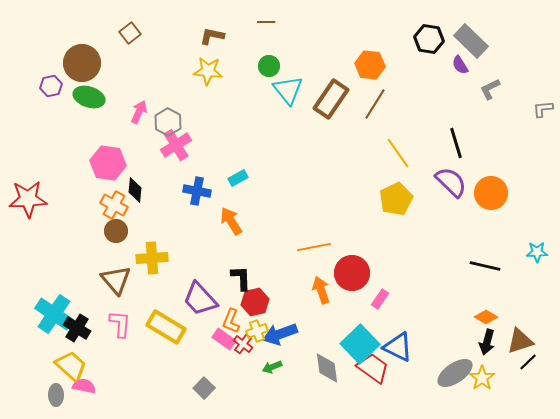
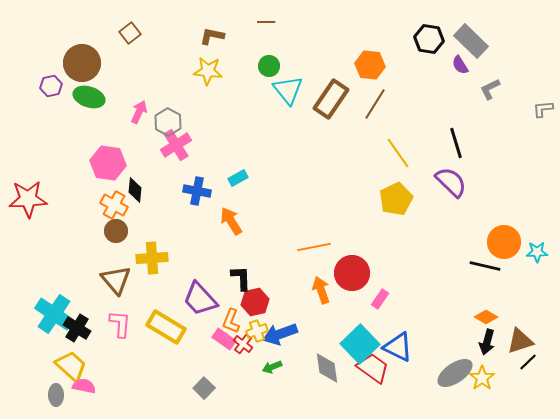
orange circle at (491, 193): moved 13 px right, 49 px down
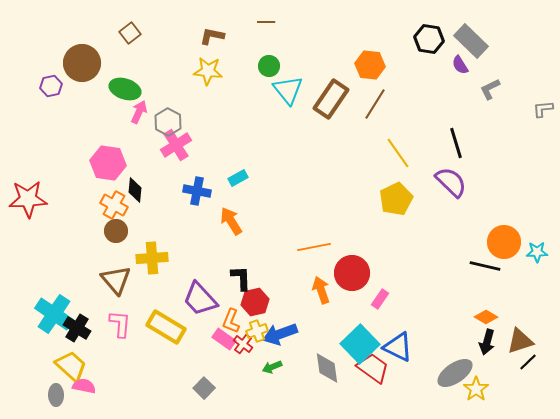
green ellipse at (89, 97): moved 36 px right, 8 px up
yellow star at (482, 378): moved 6 px left, 11 px down
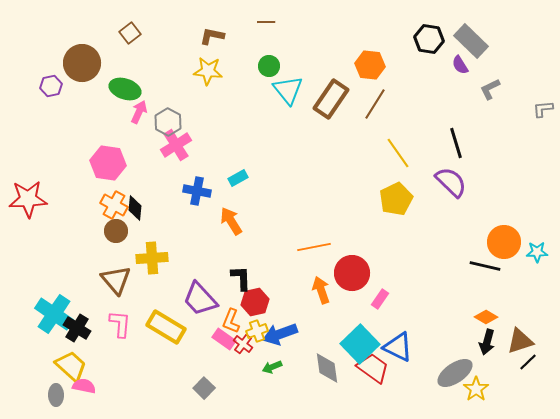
black diamond at (135, 190): moved 18 px down
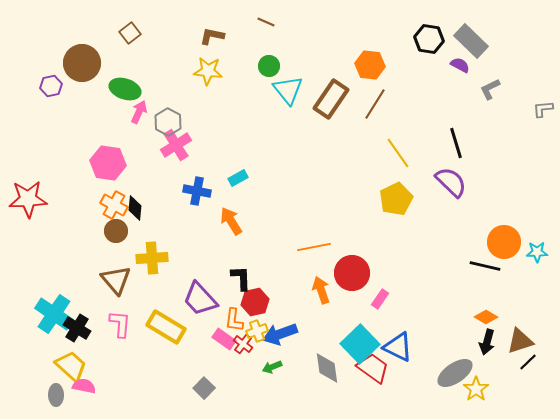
brown line at (266, 22): rotated 24 degrees clockwise
purple semicircle at (460, 65): rotated 150 degrees clockwise
orange L-shape at (231, 321): moved 3 px right, 1 px up; rotated 15 degrees counterclockwise
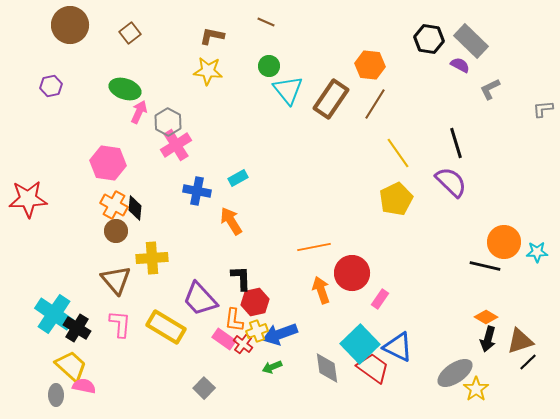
brown circle at (82, 63): moved 12 px left, 38 px up
black arrow at (487, 342): moved 1 px right, 3 px up
